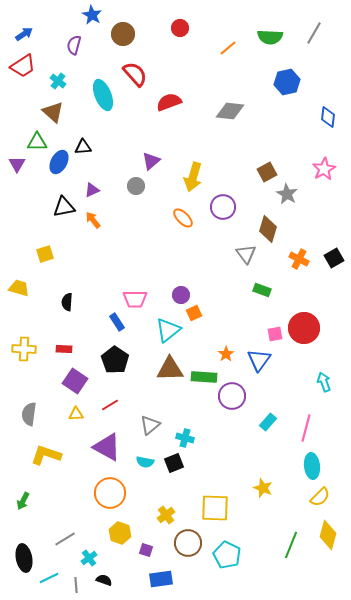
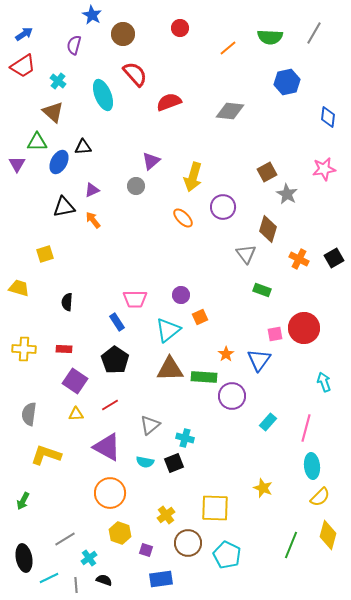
pink star at (324, 169): rotated 20 degrees clockwise
orange square at (194, 313): moved 6 px right, 4 px down
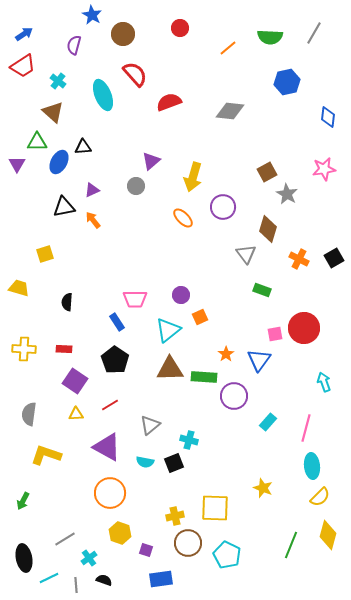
purple circle at (232, 396): moved 2 px right
cyan cross at (185, 438): moved 4 px right, 2 px down
yellow cross at (166, 515): moved 9 px right, 1 px down; rotated 24 degrees clockwise
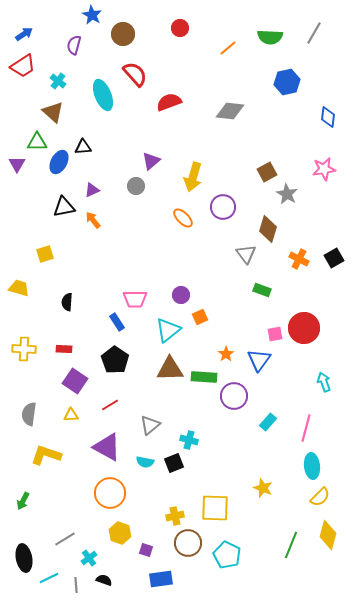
yellow triangle at (76, 414): moved 5 px left, 1 px down
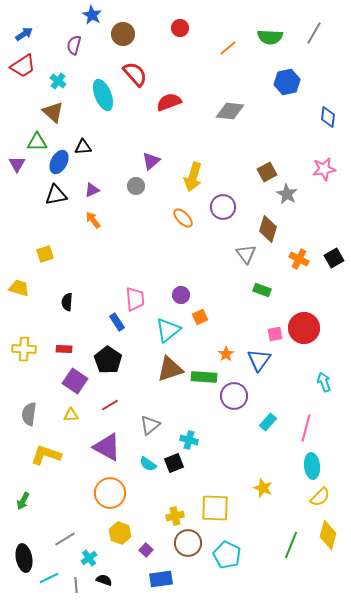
black triangle at (64, 207): moved 8 px left, 12 px up
pink trapezoid at (135, 299): rotated 95 degrees counterclockwise
black pentagon at (115, 360): moved 7 px left
brown triangle at (170, 369): rotated 16 degrees counterclockwise
cyan semicircle at (145, 462): moved 3 px right, 2 px down; rotated 24 degrees clockwise
purple square at (146, 550): rotated 24 degrees clockwise
